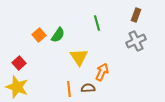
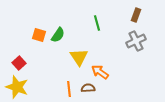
orange square: rotated 32 degrees counterclockwise
orange arrow: moved 2 px left; rotated 78 degrees counterclockwise
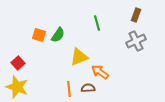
yellow triangle: rotated 42 degrees clockwise
red square: moved 1 px left
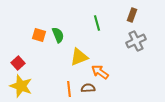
brown rectangle: moved 4 px left
green semicircle: rotated 56 degrees counterclockwise
yellow star: moved 4 px right, 1 px up
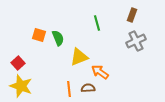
green semicircle: moved 3 px down
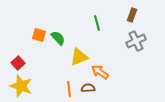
green semicircle: rotated 21 degrees counterclockwise
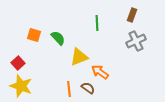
green line: rotated 14 degrees clockwise
orange square: moved 5 px left
brown semicircle: rotated 40 degrees clockwise
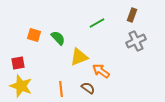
green line: rotated 63 degrees clockwise
red square: rotated 32 degrees clockwise
orange arrow: moved 1 px right, 1 px up
orange line: moved 8 px left
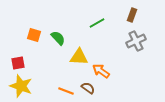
yellow triangle: rotated 24 degrees clockwise
orange line: moved 5 px right, 2 px down; rotated 63 degrees counterclockwise
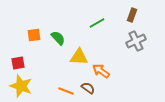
orange square: rotated 24 degrees counterclockwise
